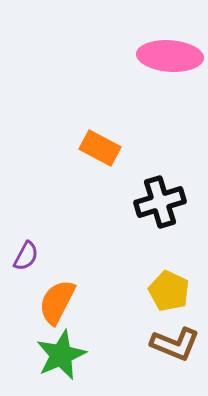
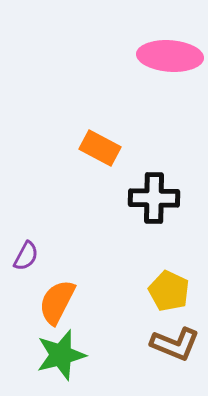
black cross: moved 6 px left, 4 px up; rotated 18 degrees clockwise
green star: rotated 9 degrees clockwise
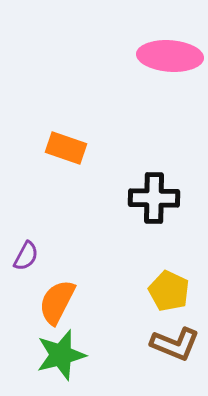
orange rectangle: moved 34 px left; rotated 9 degrees counterclockwise
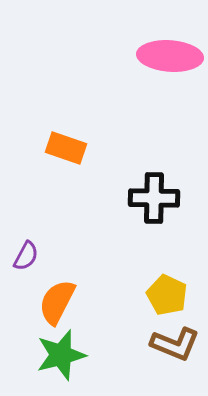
yellow pentagon: moved 2 px left, 4 px down
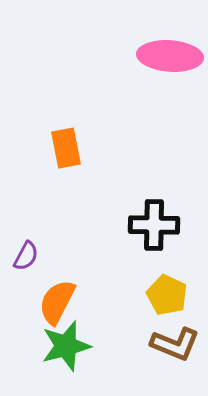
orange rectangle: rotated 60 degrees clockwise
black cross: moved 27 px down
green star: moved 5 px right, 9 px up
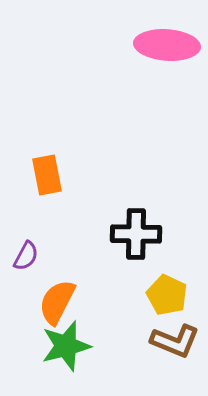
pink ellipse: moved 3 px left, 11 px up
orange rectangle: moved 19 px left, 27 px down
black cross: moved 18 px left, 9 px down
brown L-shape: moved 3 px up
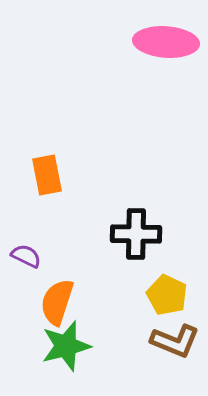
pink ellipse: moved 1 px left, 3 px up
purple semicircle: rotated 92 degrees counterclockwise
orange semicircle: rotated 9 degrees counterclockwise
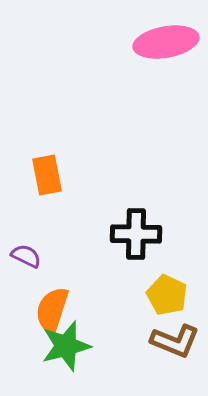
pink ellipse: rotated 14 degrees counterclockwise
orange semicircle: moved 5 px left, 8 px down
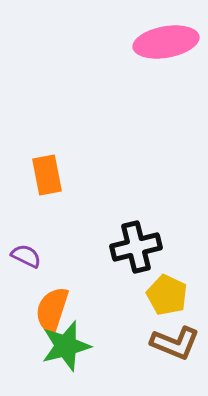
black cross: moved 13 px down; rotated 15 degrees counterclockwise
brown L-shape: moved 2 px down
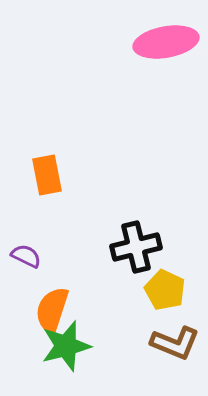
yellow pentagon: moved 2 px left, 5 px up
